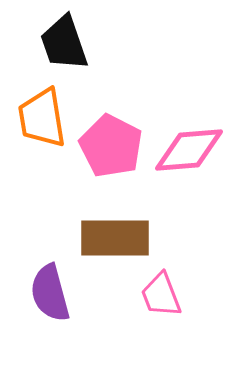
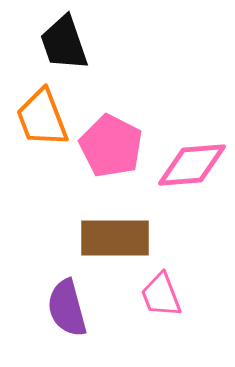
orange trapezoid: rotated 12 degrees counterclockwise
pink diamond: moved 3 px right, 15 px down
purple semicircle: moved 17 px right, 15 px down
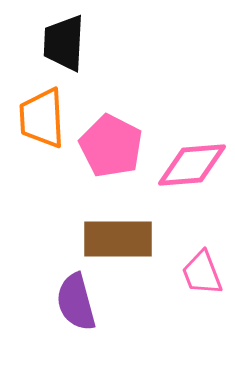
black trapezoid: rotated 22 degrees clockwise
orange trapezoid: rotated 18 degrees clockwise
brown rectangle: moved 3 px right, 1 px down
pink trapezoid: moved 41 px right, 22 px up
purple semicircle: moved 9 px right, 6 px up
